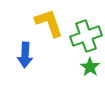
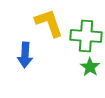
green cross: rotated 24 degrees clockwise
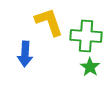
yellow L-shape: moved 1 px up
blue arrow: moved 1 px up
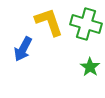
green cross: moved 12 px up; rotated 12 degrees clockwise
blue arrow: moved 2 px left, 5 px up; rotated 25 degrees clockwise
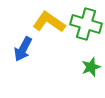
yellow L-shape: rotated 36 degrees counterclockwise
green star: moved 1 px right; rotated 18 degrees clockwise
